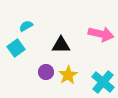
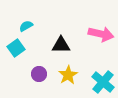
purple circle: moved 7 px left, 2 px down
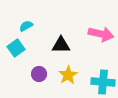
cyan cross: rotated 35 degrees counterclockwise
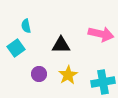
cyan semicircle: rotated 72 degrees counterclockwise
cyan cross: rotated 15 degrees counterclockwise
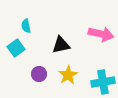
black triangle: rotated 12 degrees counterclockwise
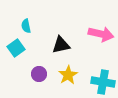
cyan cross: rotated 20 degrees clockwise
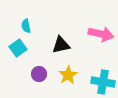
cyan square: moved 2 px right
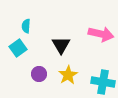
cyan semicircle: rotated 16 degrees clockwise
black triangle: rotated 48 degrees counterclockwise
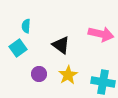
black triangle: rotated 24 degrees counterclockwise
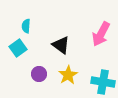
pink arrow: rotated 105 degrees clockwise
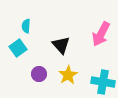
black triangle: rotated 12 degrees clockwise
